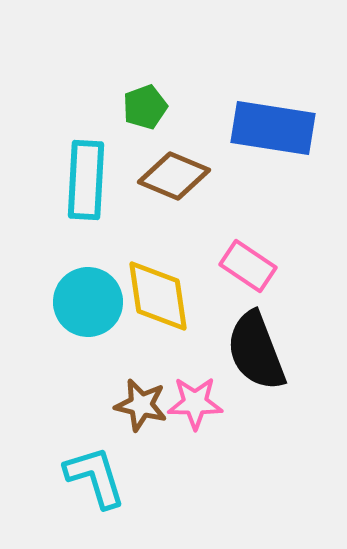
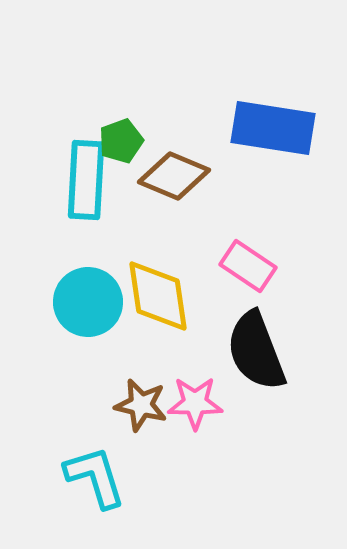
green pentagon: moved 24 px left, 34 px down
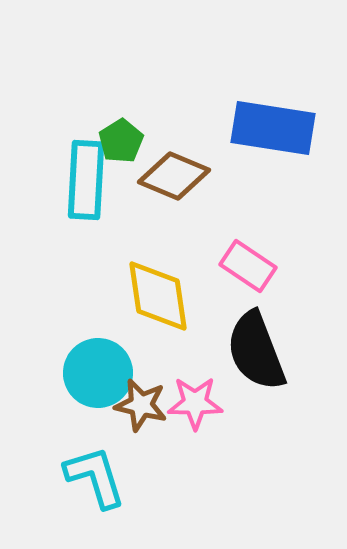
green pentagon: rotated 12 degrees counterclockwise
cyan circle: moved 10 px right, 71 px down
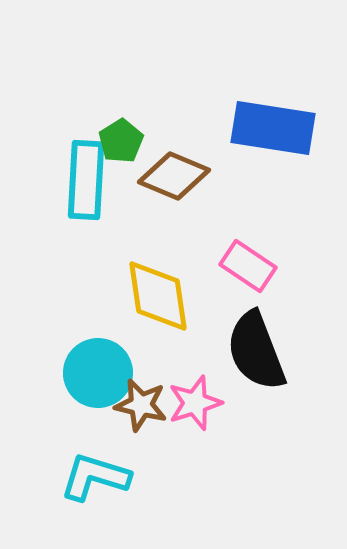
pink star: rotated 18 degrees counterclockwise
cyan L-shape: rotated 56 degrees counterclockwise
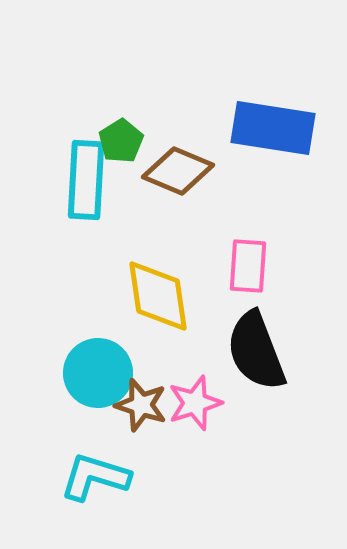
brown diamond: moved 4 px right, 5 px up
pink rectangle: rotated 60 degrees clockwise
brown star: rotated 4 degrees clockwise
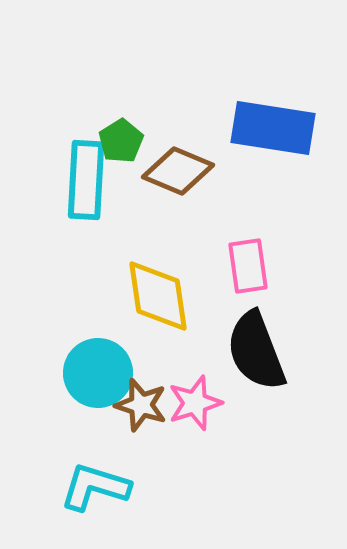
pink rectangle: rotated 12 degrees counterclockwise
cyan L-shape: moved 10 px down
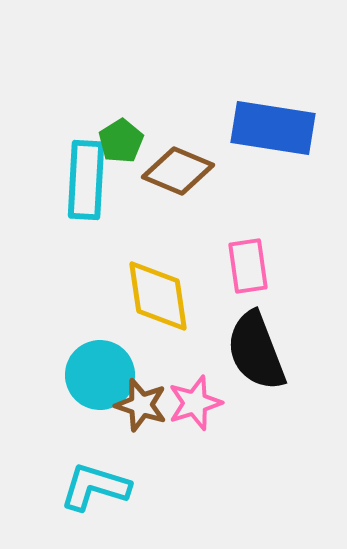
cyan circle: moved 2 px right, 2 px down
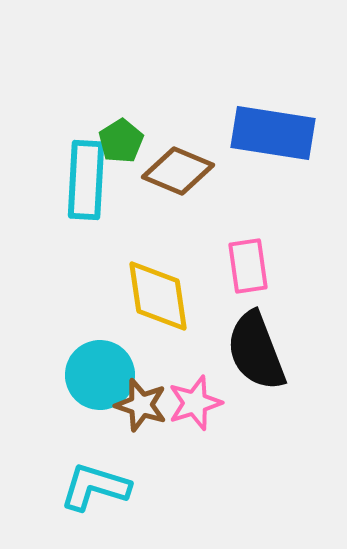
blue rectangle: moved 5 px down
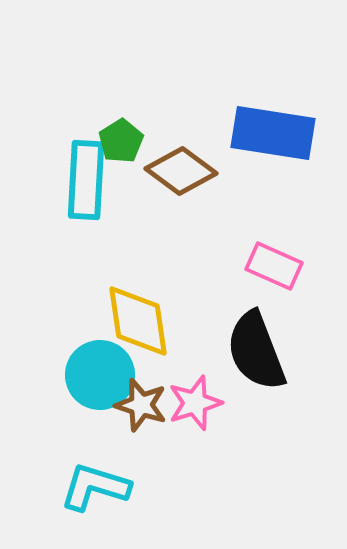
brown diamond: moved 3 px right; rotated 14 degrees clockwise
pink rectangle: moved 26 px right; rotated 58 degrees counterclockwise
yellow diamond: moved 20 px left, 25 px down
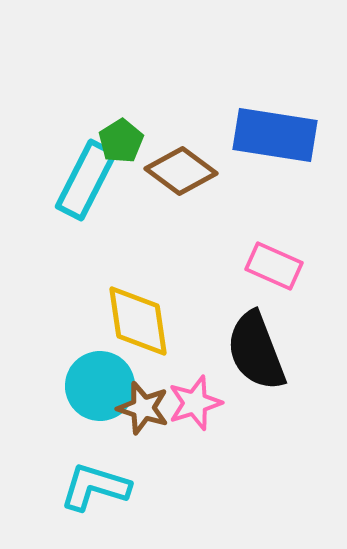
blue rectangle: moved 2 px right, 2 px down
cyan rectangle: rotated 24 degrees clockwise
cyan circle: moved 11 px down
brown star: moved 2 px right, 3 px down
